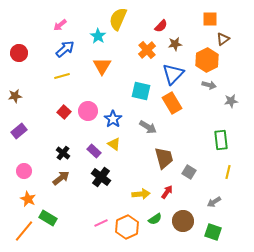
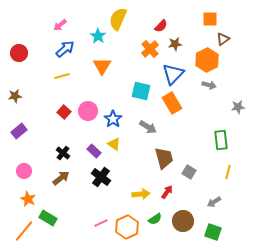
orange cross at (147, 50): moved 3 px right, 1 px up
gray star at (231, 101): moved 7 px right, 6 px down
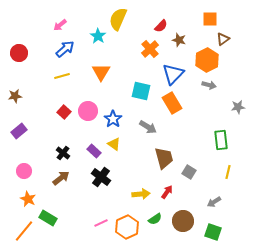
brown star at (175, 44): moved 4 px right, 4 px up; rotated 24 degrees clockwise
orange triangle at (102, 66): moved 1 px left, 6 px down
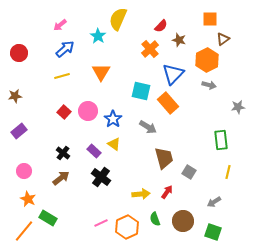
orange rectangle at (172, 103): moved 4 px left; rotated 10 degrees counterclockwise
green semicircle at (155, 219): rotated 104 degrees clockwise
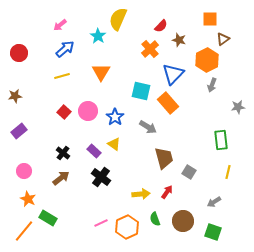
gray arrow at (209, 85): moved 3 px right; rotated 96 degrees clockwise
blue star at (113, 119): moved 2 px right, 2 px up
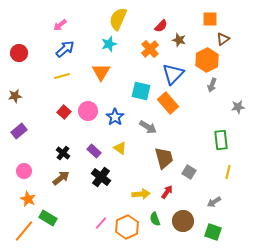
cyan star at (98, 36): moved 11 px right, 8 px down; rotated 21 degrees clockwise
yellow triangle at (114, 144): moved 6 px right, 4 px down
pink line at (101, 223): rotated 24 degrees counterclockwise
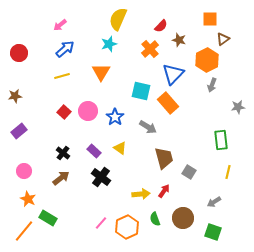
red arrow at (167, 192): moved 3 px left, 1 px up
brown circle at (183, 221): moved 3 px up
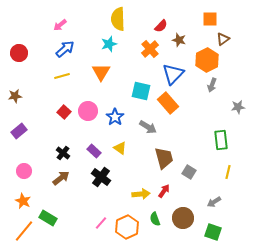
yellow semicircle at (118, 19): rotated 25 degrees counterclockwise
orange star at (28, 199): moved 5 px left, 2 px down
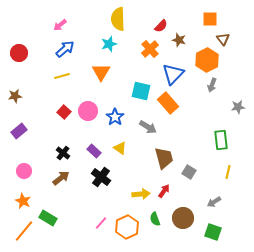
brown triangle at (223, 39): rotated 32 degrees counterclockwise
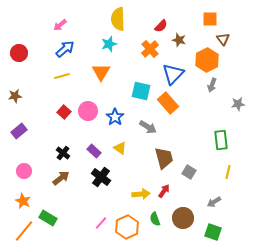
gray star at (238, 107): moved 3 px up
